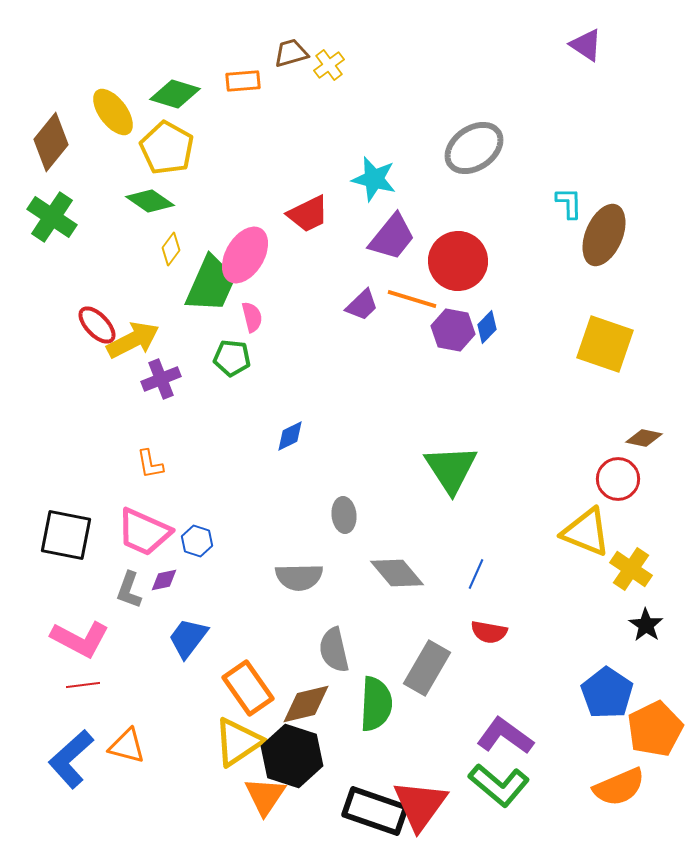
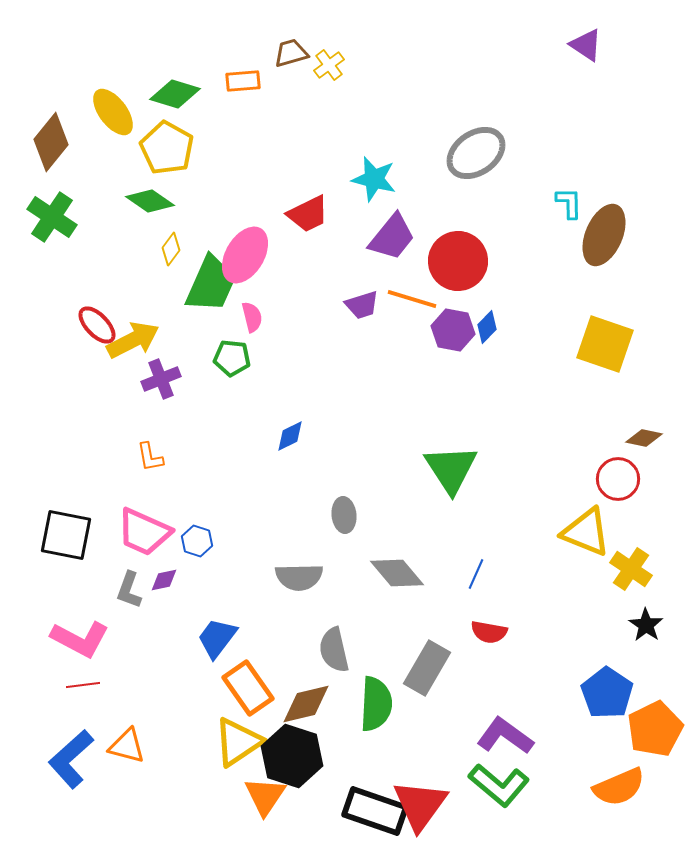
gray ellipse at (474, 148): moved 2 px right, 5 px down
purple trapezoid at (362, 305): rotated 27 degrees clockwise
orange L-shape at (150, 464): moved 7 px up
blue trapezoid at (188, 638): moved 29 px right
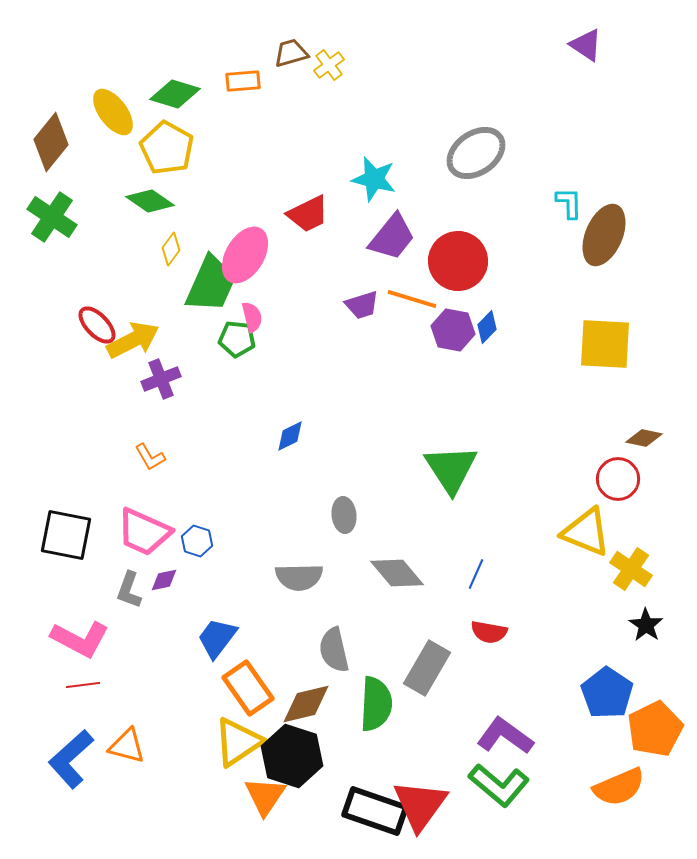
yellow square at (605, 344): rotated 16 degrees counterclockwise
green pentagon at (232, 358): moved 5 px right, 19 px up
orange L-shape at (150, 457): rotated 20 degrees counterclockwise
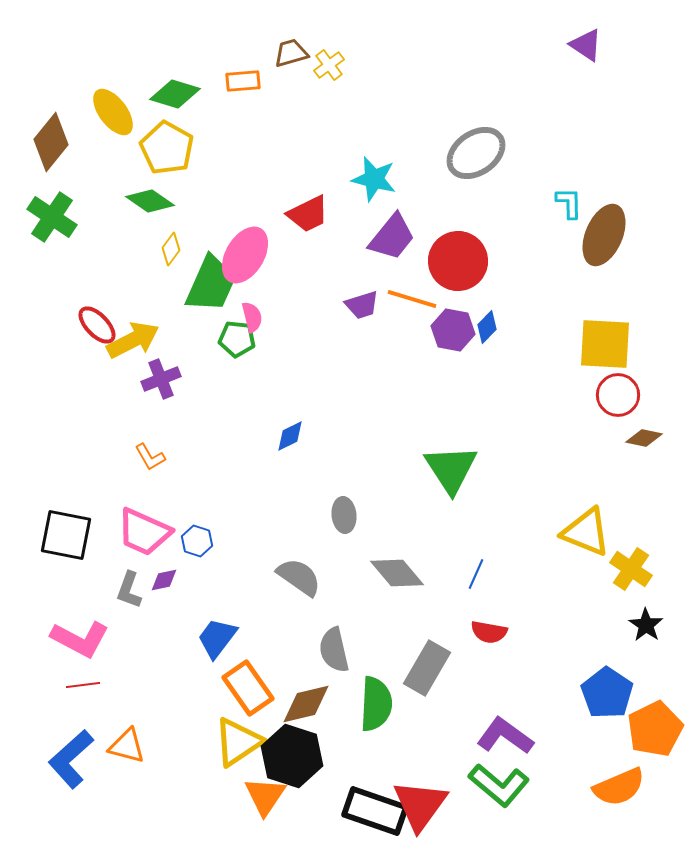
red circle at (618, 479): moved 84 px up
gray semicircle at (299, 577): rotated 144 degrees counterclockwise
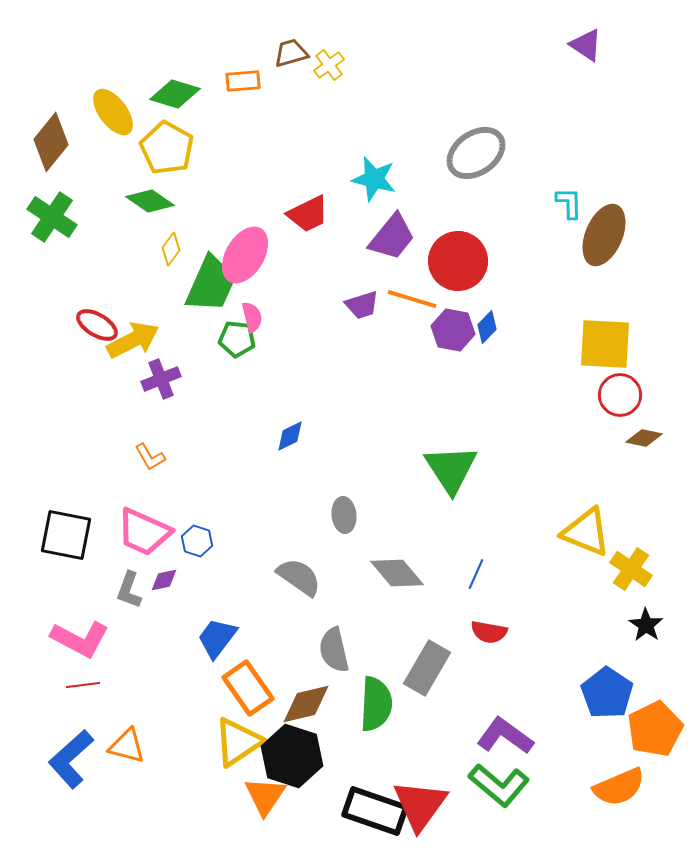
red ellipse at (97, 325): rotated 15 degrees counterclockwise
red circle at (618, 395): moved 2 px right
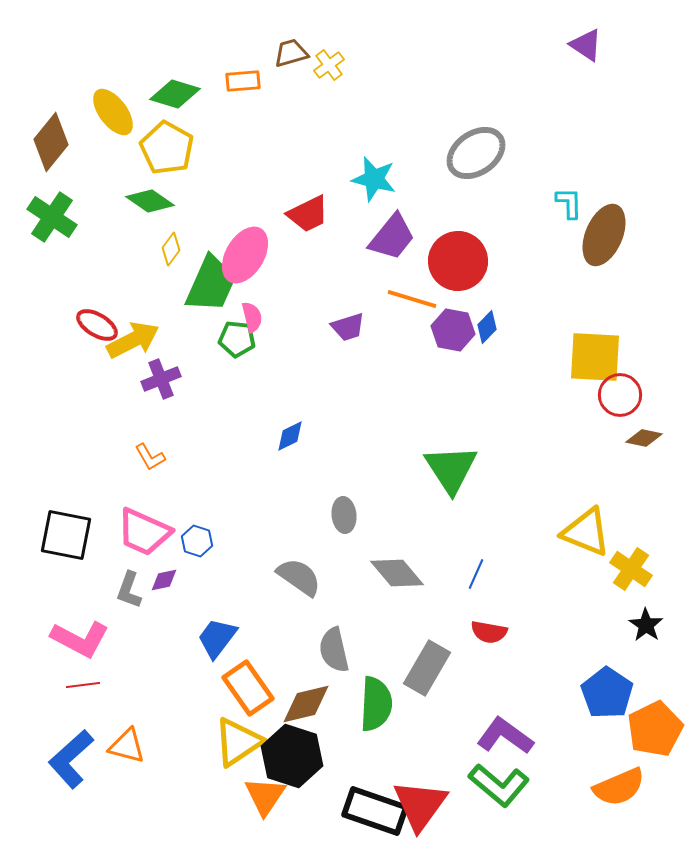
purple trapezoid at (362, 305): moved 14 px left, 22 px down
yellow square at (605, 344): moved 10 px left, 13 px down
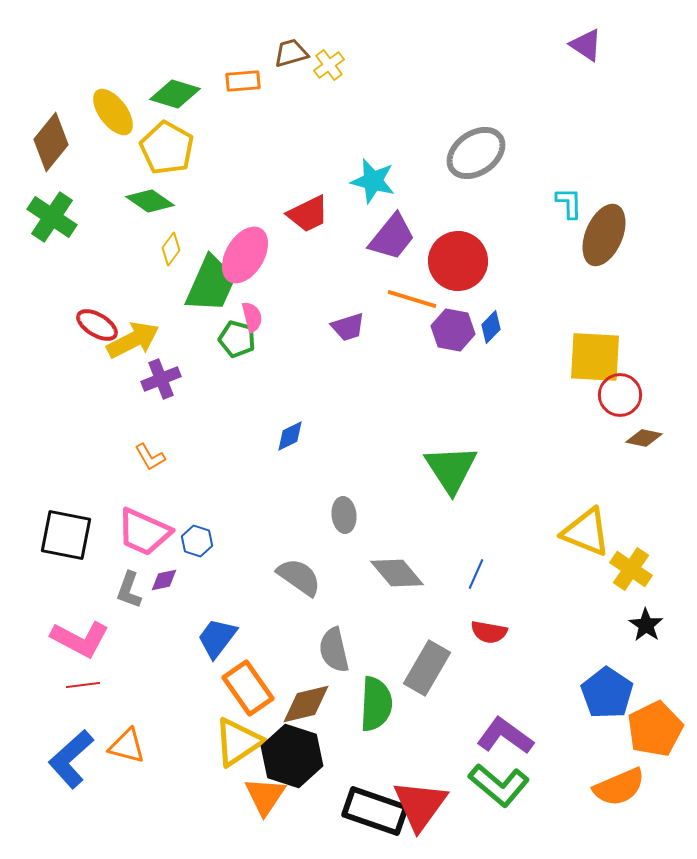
cyan star at (374, 179): moved 1 px left, 2 px down
blue diamond at (487, 327): moved 4 px right
green pentagon at (237, 339): rotated 9 degrees clockwise
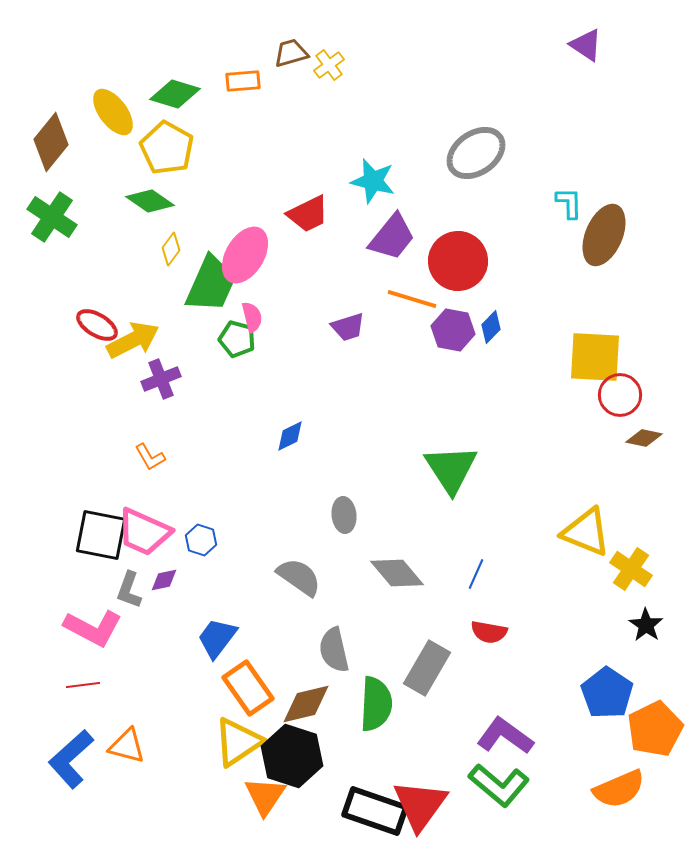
black square at (66, 535): moved 35 px right
blue hexagon at (197, 541): moved 4 px right, 1 px up
pink L-shape at (80, 639): moved 13 px right, 11 px up
orange semicircle at (619, 787): moved 2 px down
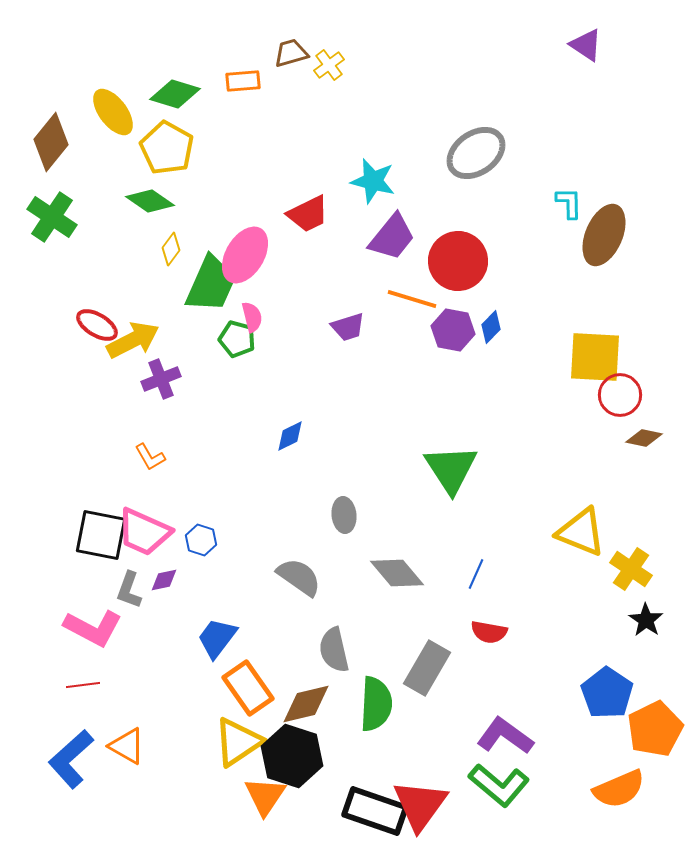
yellow triangle at (586, 532): moved 5 px left
black star at (646, 625): moved 5 px up
orange triangle at (127, 746): rotated 15 degrees clockwise
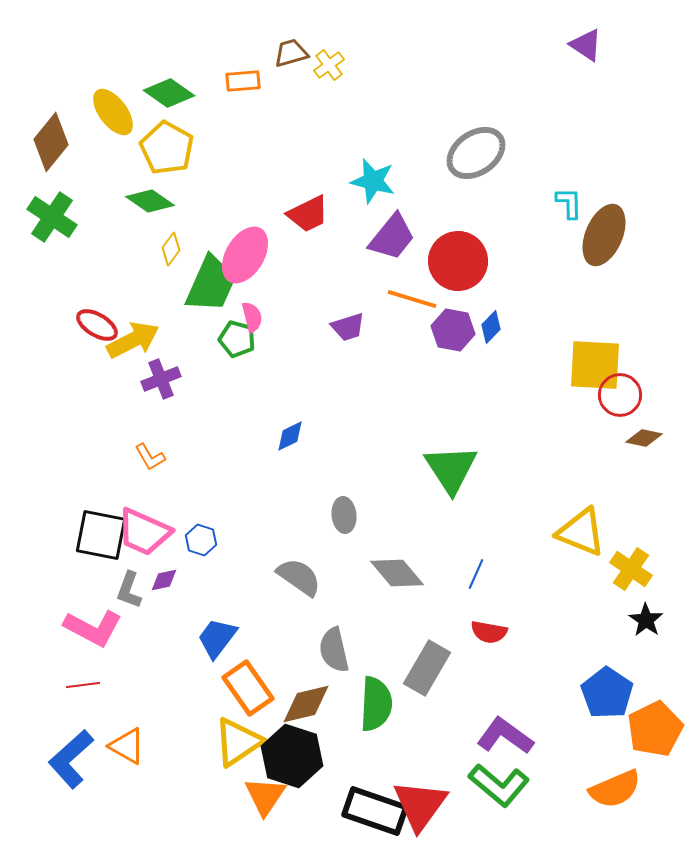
green diamond at (175, 94): moved 6 px left, 1 px up; rotated 18 degrees clockwise
yellow square at (595, 357): moved 8 px down
orange semicircle at (619, 789): moved 4 px left
